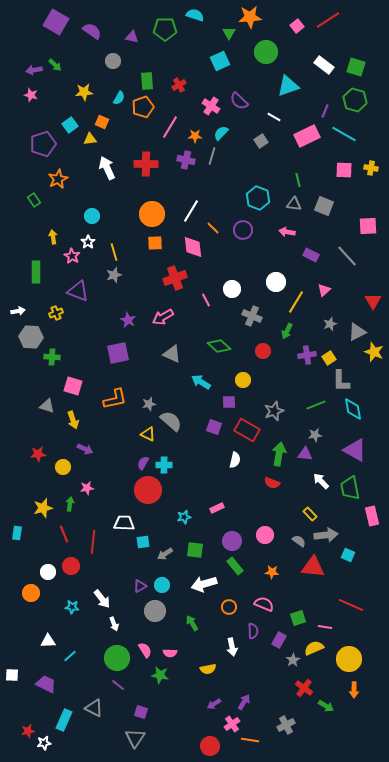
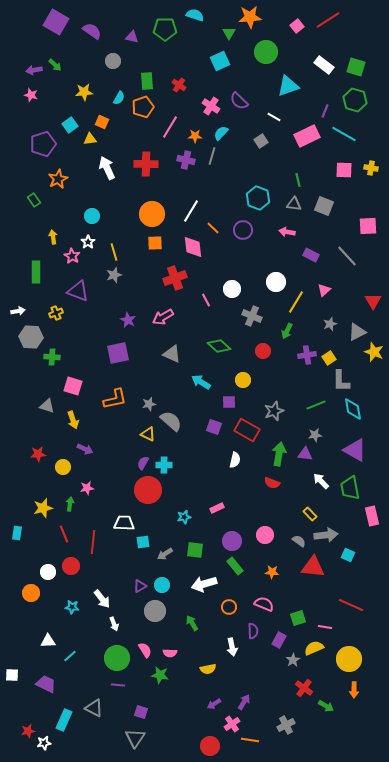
red cross at (179, 85): rotated 24 degrees counterclockwise
purple line at (118, 685): rotated 32 degrees counterclockwise
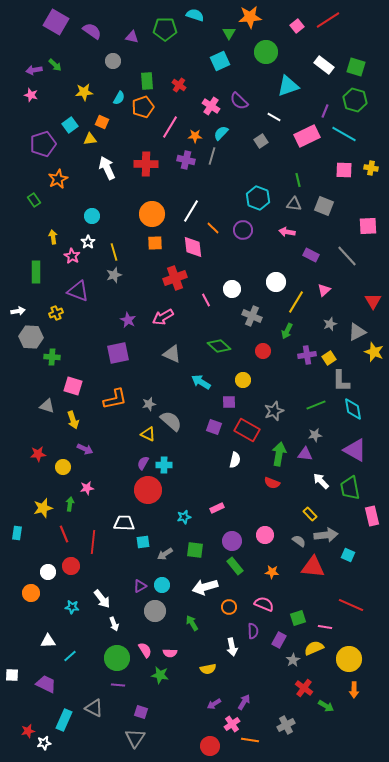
white arrow at (204, 584): moved 1 px right, 3 px down
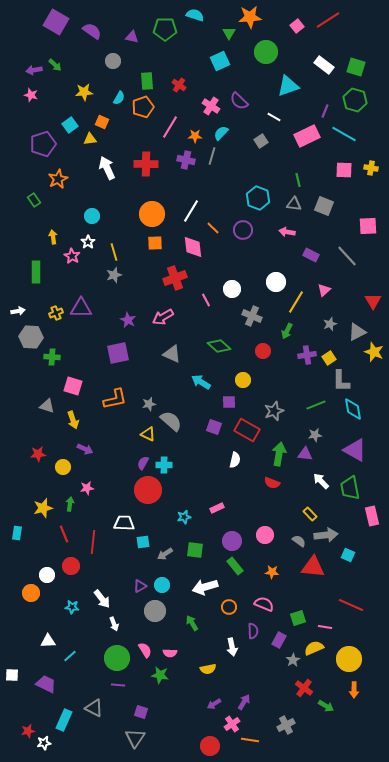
purple triangle at (78, 291): moved 3 px right, 17 px down; rotated 20 degrees counterclockwise
white circle at (48, 572): moved 1 px left, 3 px down
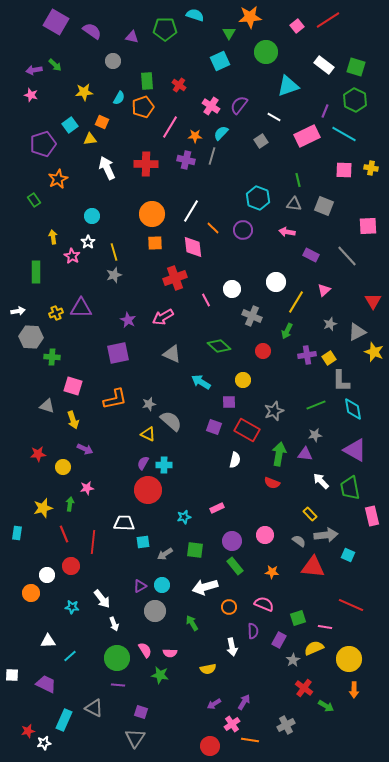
green hexagon at (355, 100): rotated 10 degrees clockwise
purple semicircle at (239, 101): moved 4 px down; rotated 84 degrees clockwise
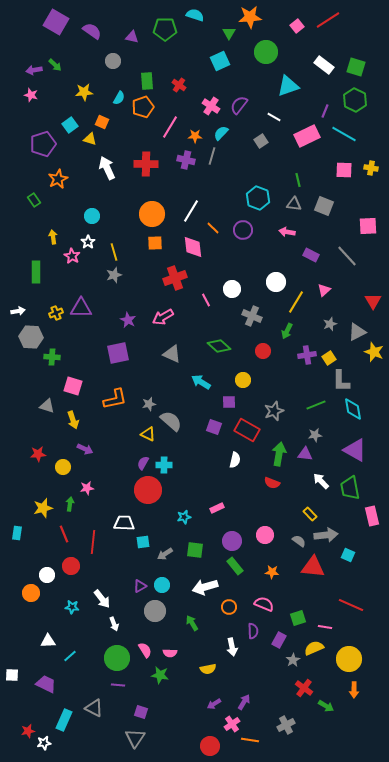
yellow triangle at (90, 139): rotated 24 degrees clockwise
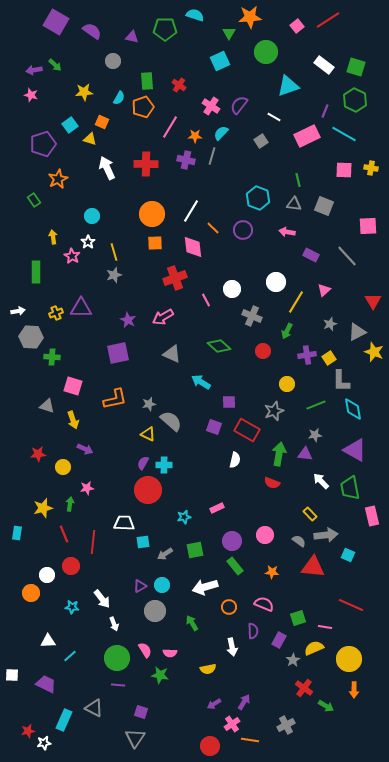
yellow circle at (243, 380): moved 44 px right, 4 px down
green square at (195, 550): rotated 18 degrees counterclockwise
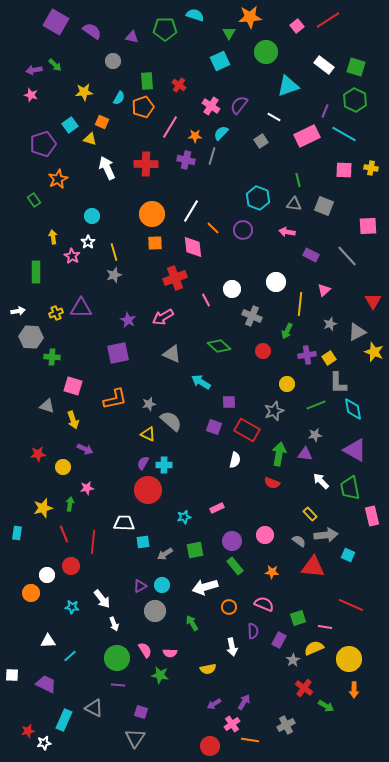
yellow line at (296, 302): moved 4 px right, 2 px down; rotated 25 degrees counterclockwise
gray L-shape at (341, 381): moved 3 px left, 2 px down
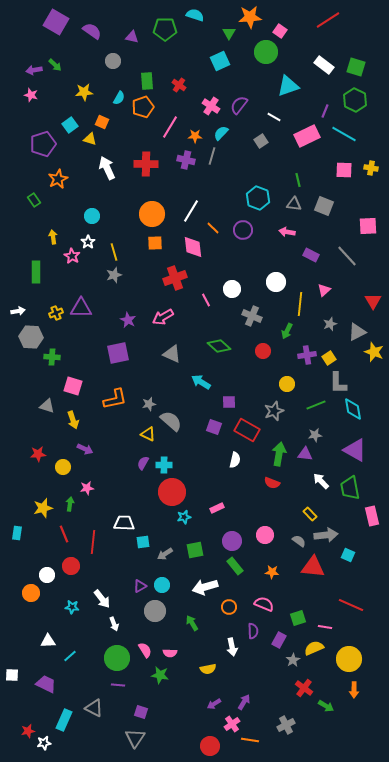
pink square at (297, 26): moved 17 px left, 5 px down; rotated 16 degrees counterclockwise
red circle at (148, 490): moved 24 px right, 2 px down
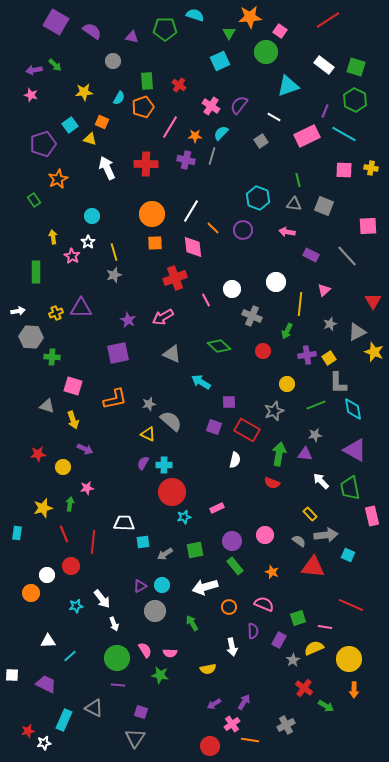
orange star at (272, 572): rotated 16 degrees clockwise
cyan star at (72, 607): moved 4 px right, 1 px up; rotated 16 degrees counterclockwise
